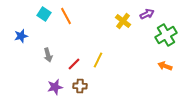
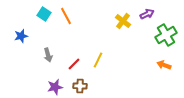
orange arrow: moved 1 px left, 1 px up
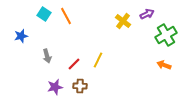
gray arrow: moved 1 px left, 1 px down
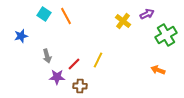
orange arrow: moved 6 px left, 5 px down
purple star: moved 2 px right, 10 px up; rotated 14 degrees clockwise
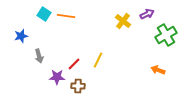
orange line: rotated 54 degrees counterclockwise
gray arrow: moved 8 px left
brown cross: moved 2 px left
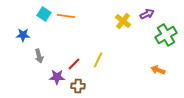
blue star: moved 2 px right, 1 px up; rotated 16 degrees clockwise
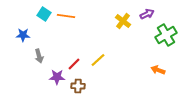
yellow line: rotated 21 degrees clockwise
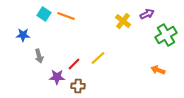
orange line: rotated 12 degrees clockwise
yellow line: moved 2 px up
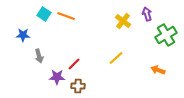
purple arrow: rotated 80 degrees counterclockwise
yellow line: moved 18 px right
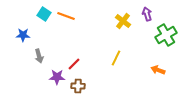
yellow line: rotated 21 degrees counterclockwise
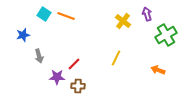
blue star: rotated 16 degrees counterclockwise
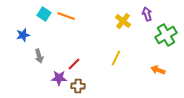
purple star: moved 2 px right, 1 px down
